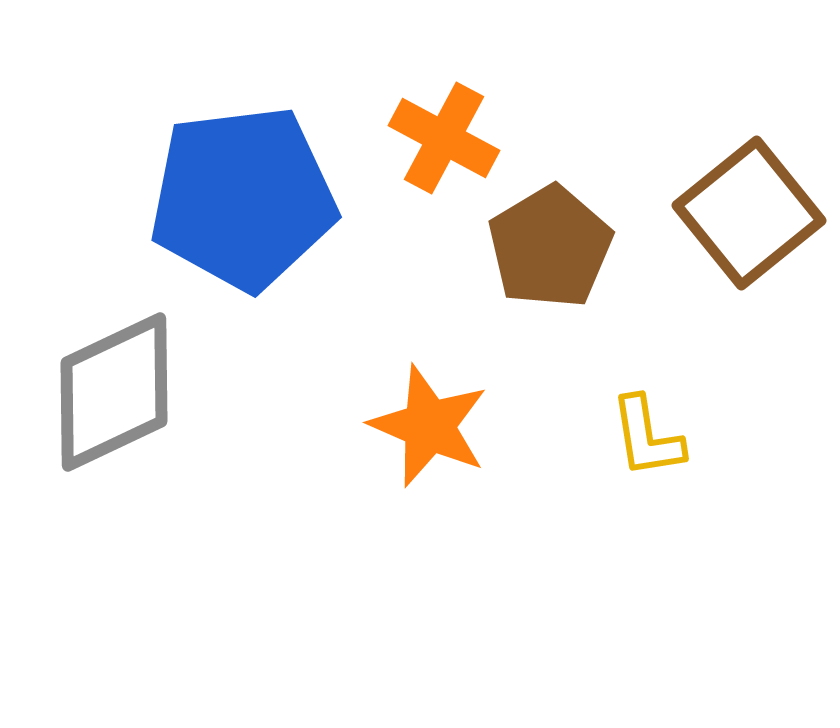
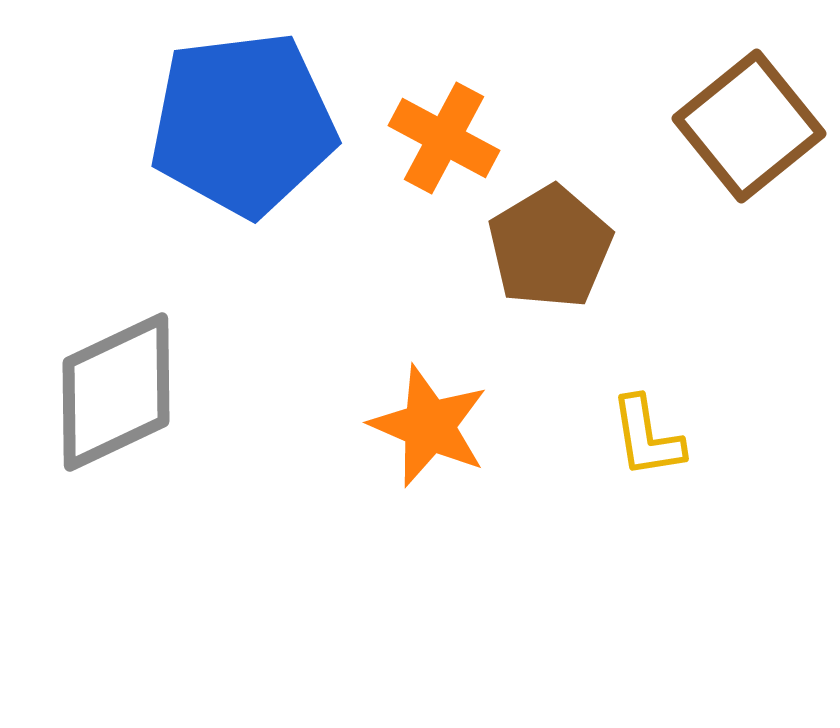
blue pentagon: moved 74 px up
brown square: moved 87 px up
gray diamond: moved 2 px right
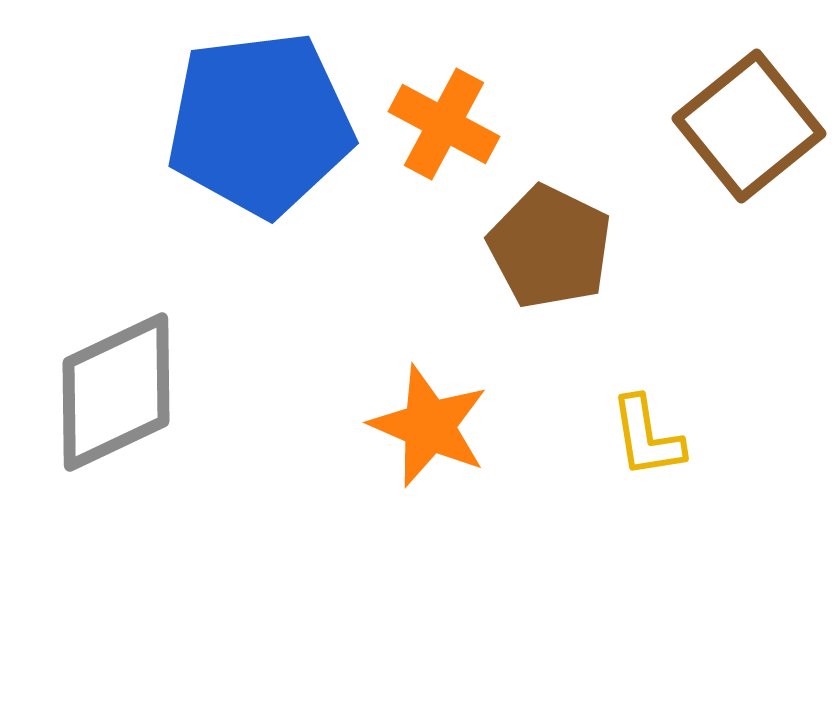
blue pentagon: moved 17 px right
orange cross: moved 14 px up
brown pentagon: rotated 15 degrees counterclockwise
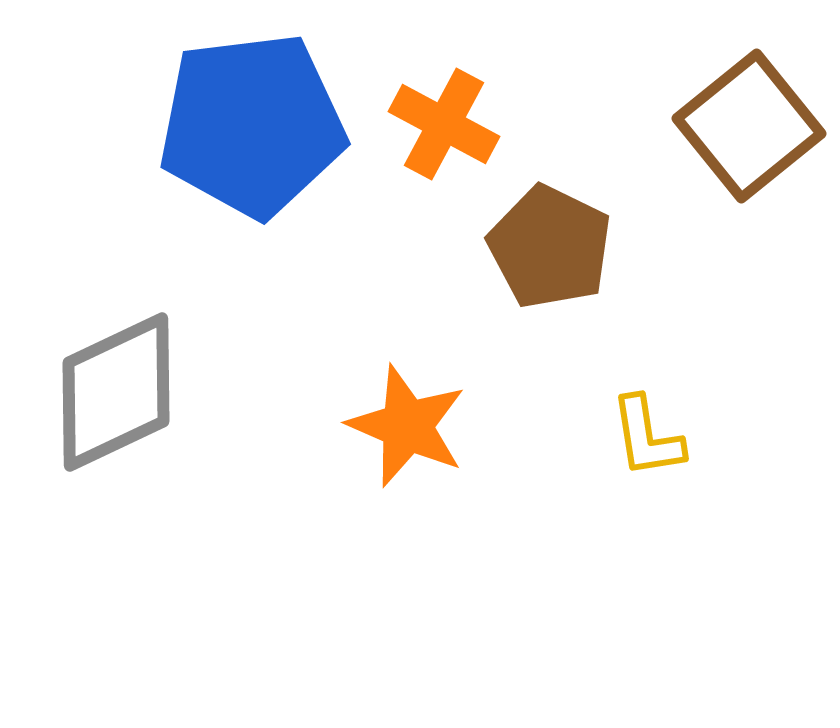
blue pentagon: moved 8 px left, 1 px down
orange star: moved 22 px left
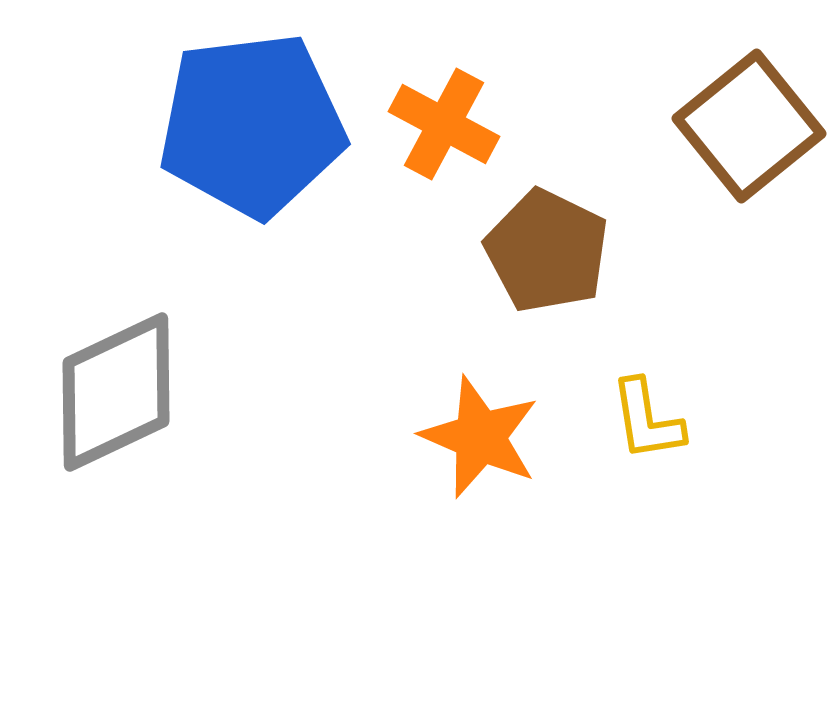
brown pentagon: moved 3 px left, 4 px down
orange star: moved 73 px right, 11 px down
yellow L-shape: moved 17 px up
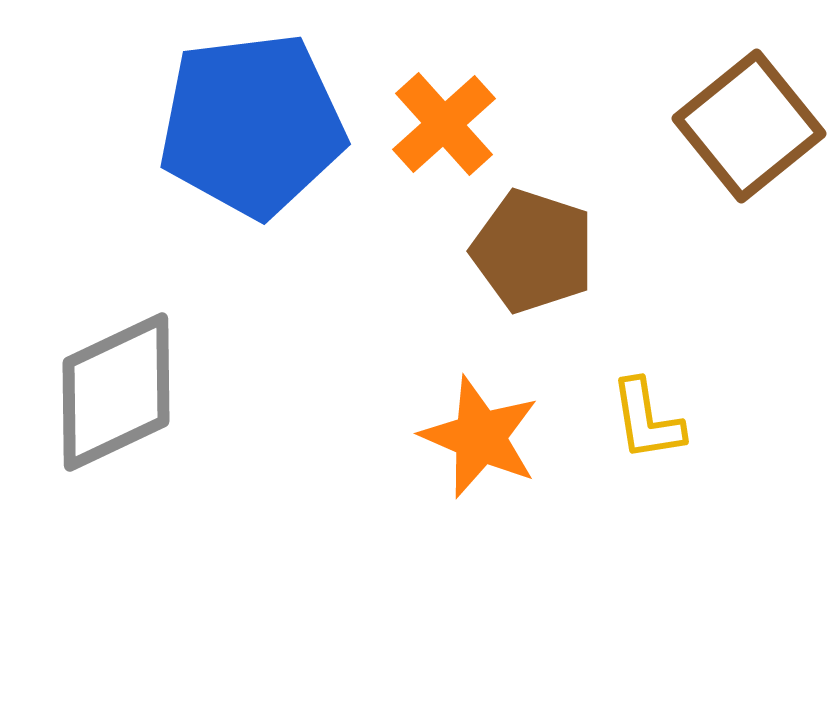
orange cross: rotated 20 degrees clockwise
brown pentagon: moved 14 px left; rotated 8 degrees counterclockwise
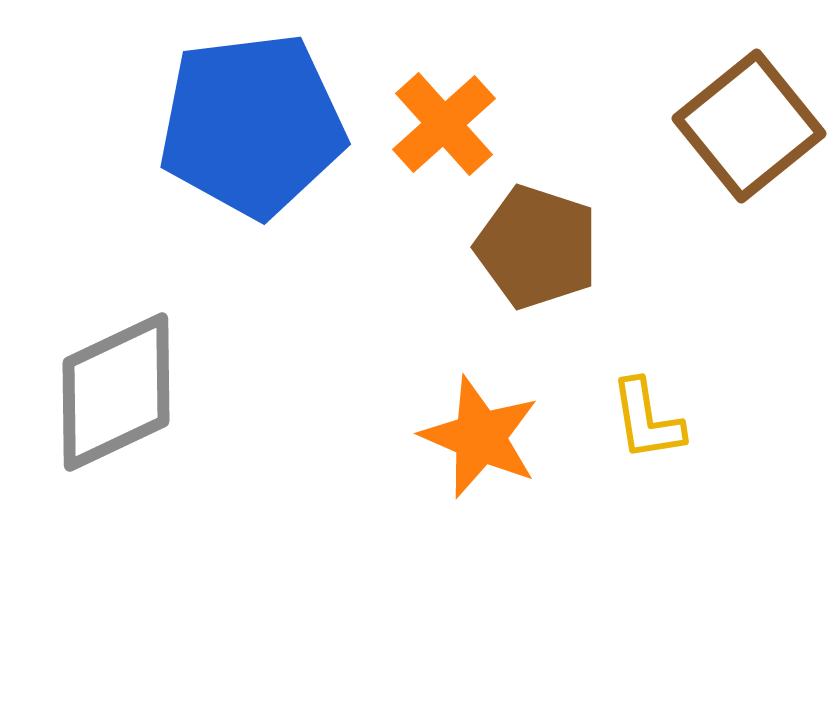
brown pentagon: moved 4 px right, 4 px up
